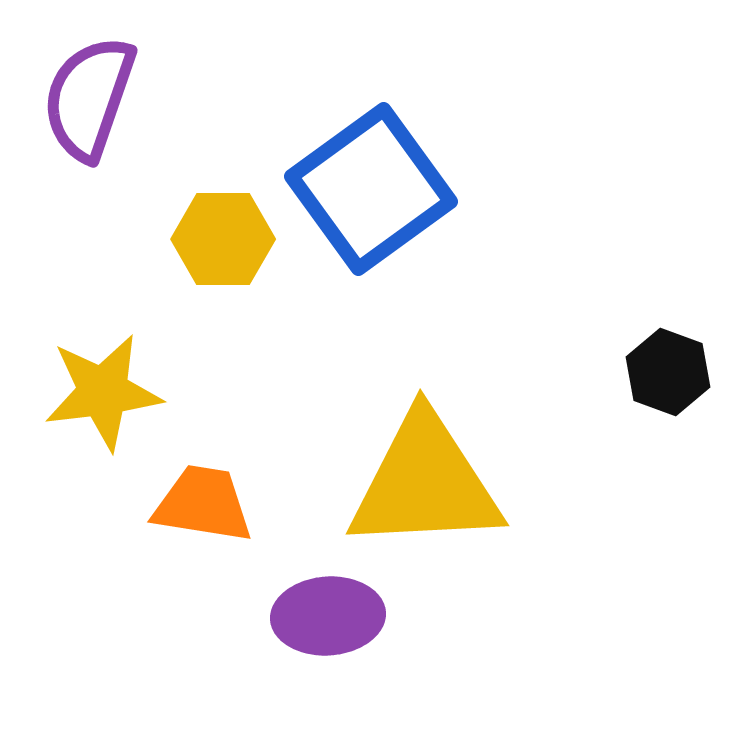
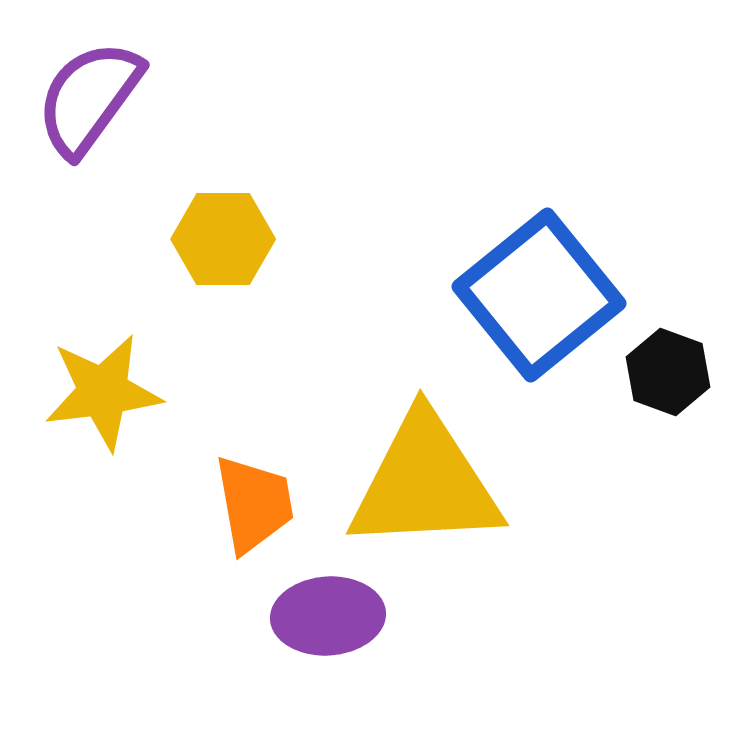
purple semicircle: rotated 17 degrees clockwise
blue square: moved 168 px right, 106 px down; rotated 3 degrees counterclockwise
orange trapezoid: moved 51 px right; rotated 71 degrees clockwise
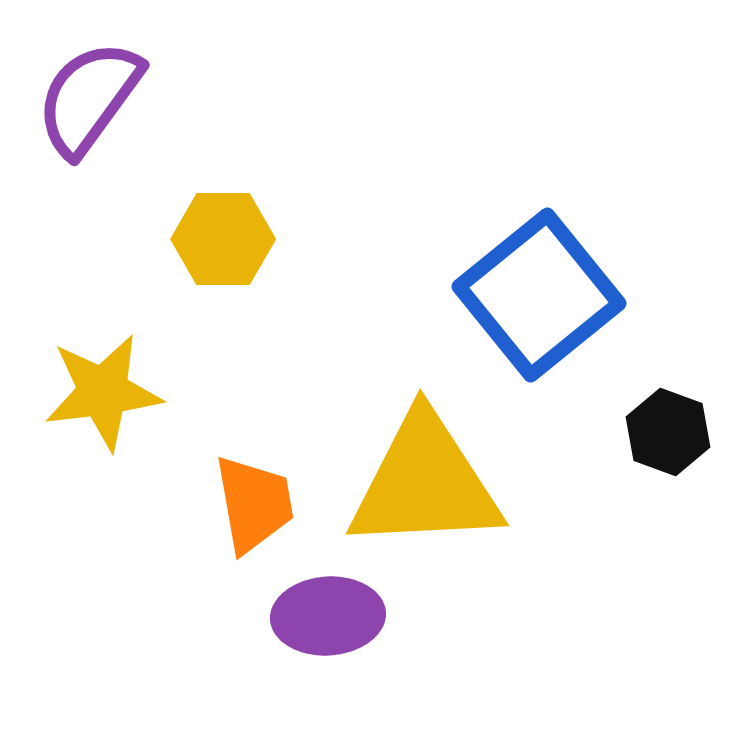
black hexagon: moved 60 px down
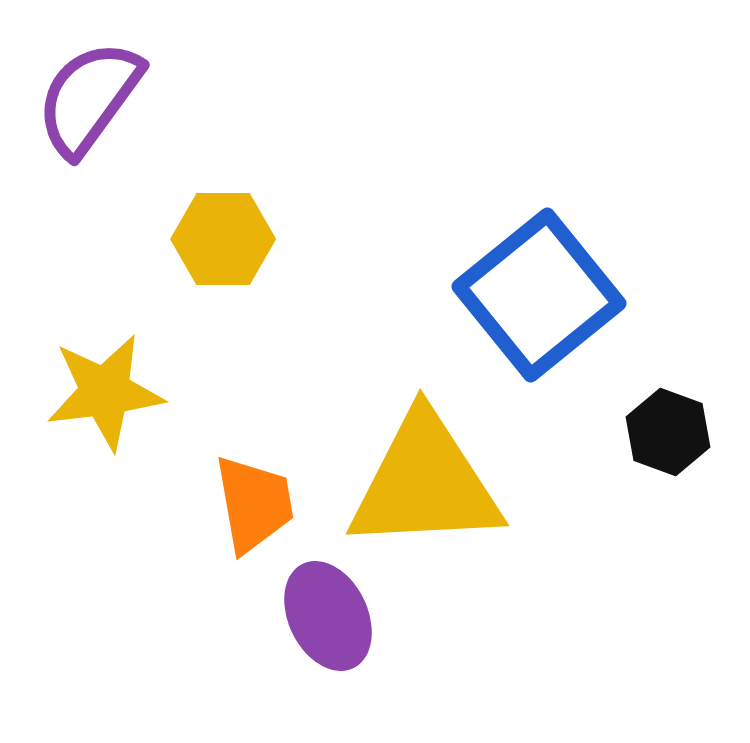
yellow star: moved 2 px right
purple ellipse: rotated 68 degrees clockwise
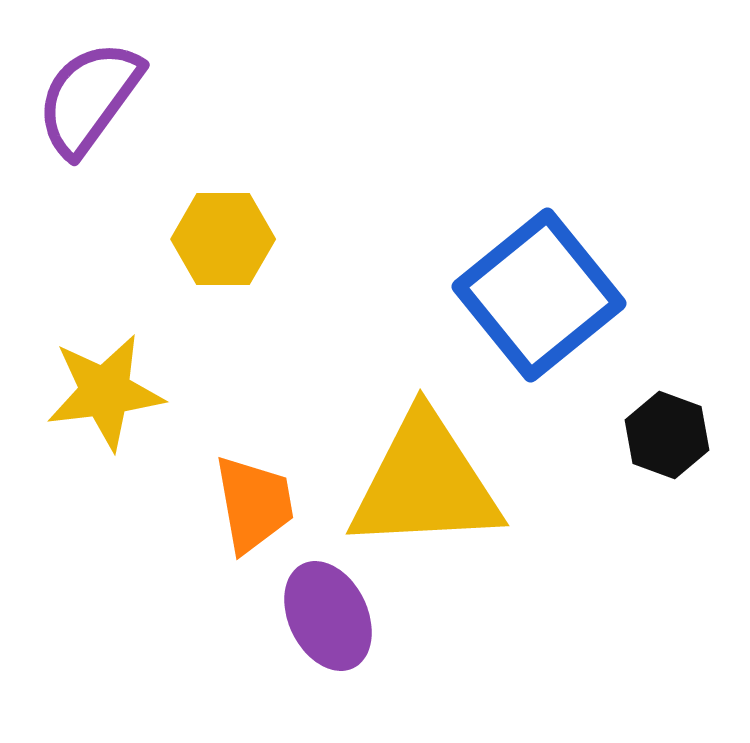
black hexagon: moved 1 px left, 3 px down
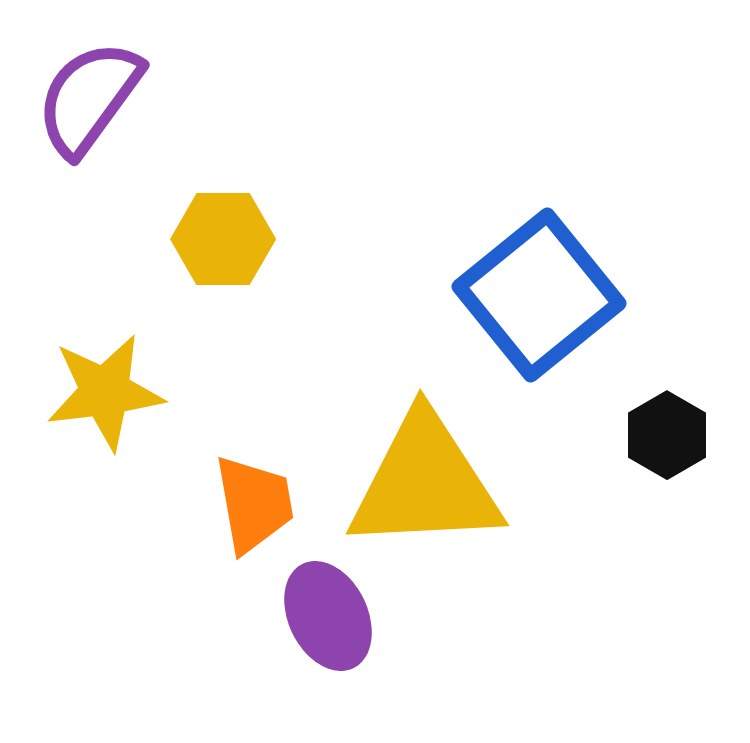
black hexagon: rotated 10 degrees clockwise
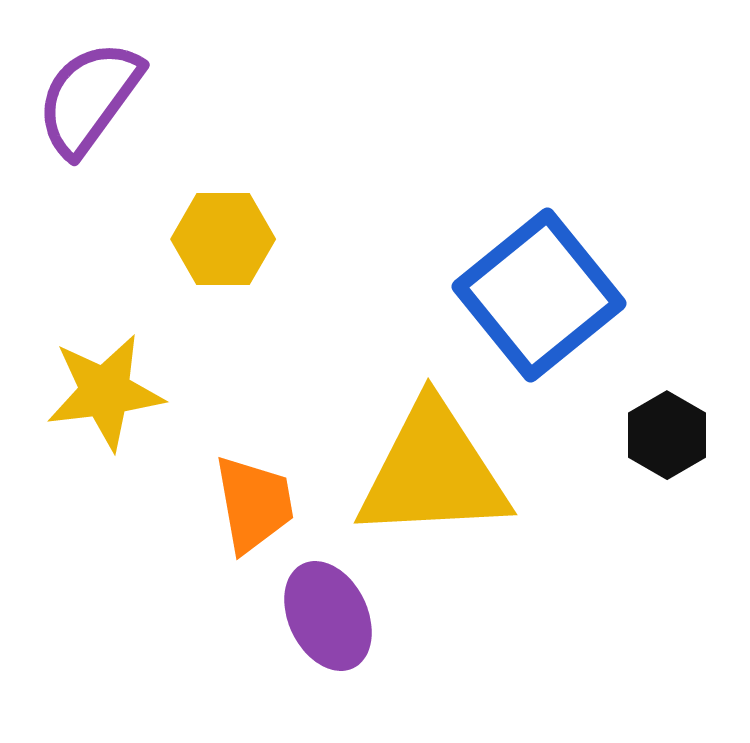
yellow triangle: moved 8 px right, 11 px up
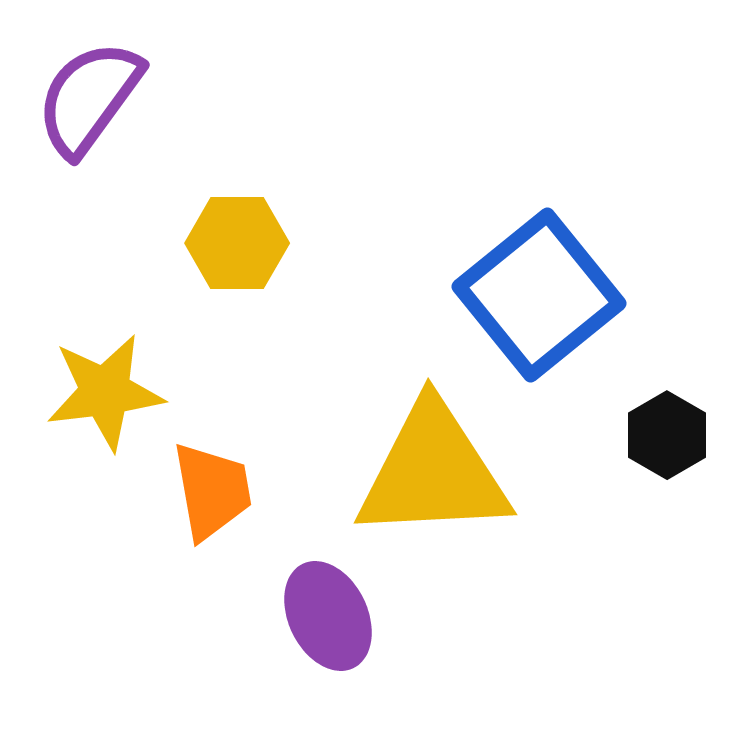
yellow hexagon: moved 14 px right, 4 px down
orange trapezoid: moved 42 px left, 13 px up
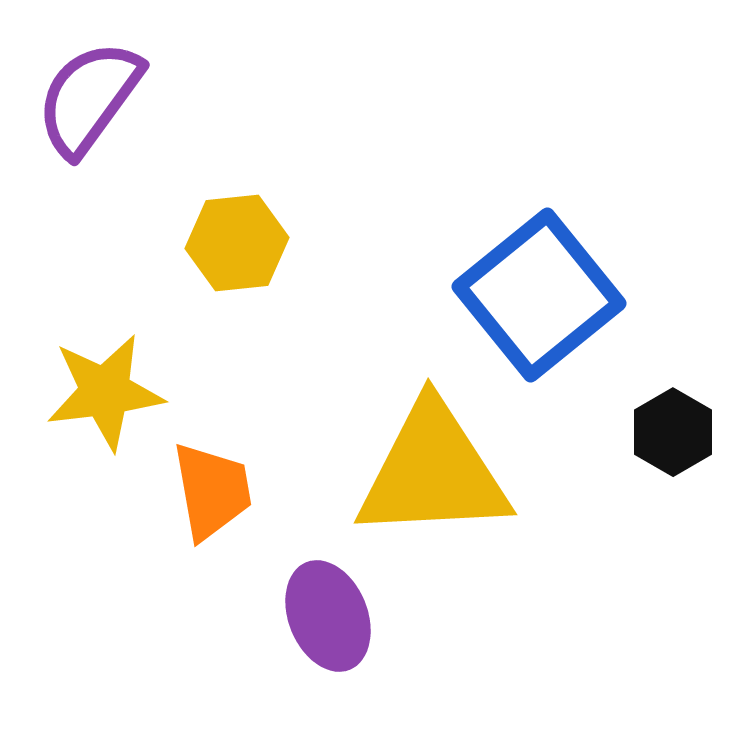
yellow hexagon: rotated 6 degrees counterclockwise
black hexagon: moved 6 px right, 3 px up
purple ellipse: rotated 4 degrees clockwise
